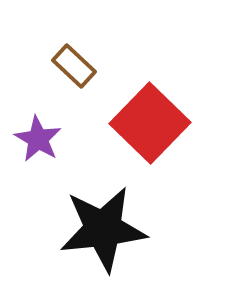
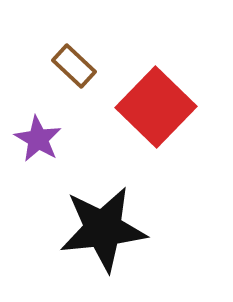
red square: moved 6 px right, 16 px up
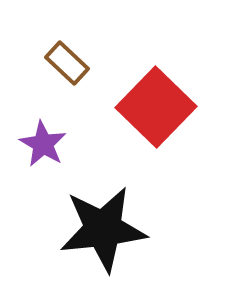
brown rectangle: moved 7 px left, 3 px up
purple star: moved 5 px right, 5 px down
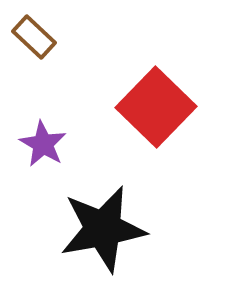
brown rectangle: moved 33 px left, 26 px up
black star: rotated 4 degrees counterclockwise
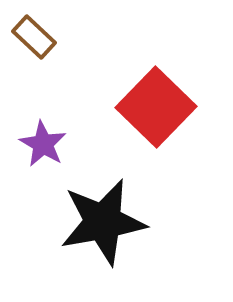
black star: moved 7 px up
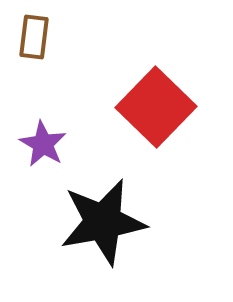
brown rectangle: rotated 54 degrees clockwise
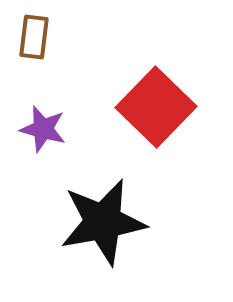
purple star: moved 15 px up; rotated 15 degrees counterclockwise
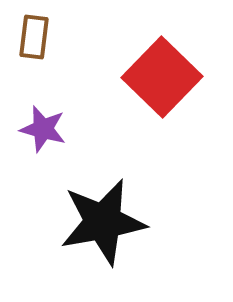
red square: moved 6 px right, 30 px up
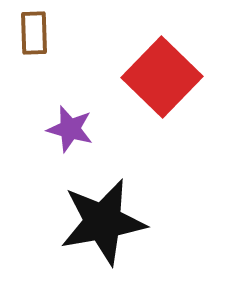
brown rectangle: moved 4 px up; rotated 9 degrees counterclockwise
purple star: moved 27 px right
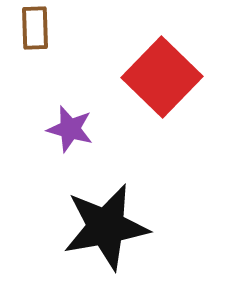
brown rectangle: moved 1 px right, 5 px up
black star: moved 3 px right, 5 px down
